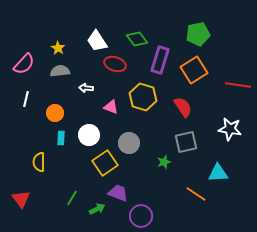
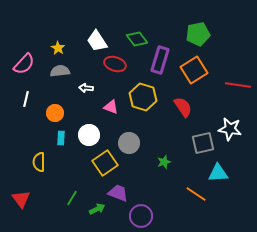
gray square: moved 17 px right, 1 px down
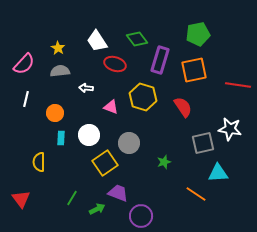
orange square: rotated 20 degrees clockwise
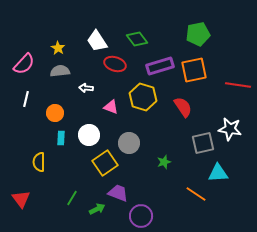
purple rectangle: moved 6 px down; rotated 56 degrees clockwise
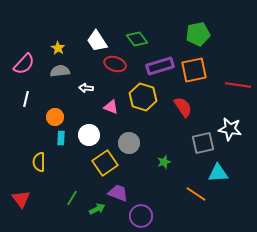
orange circle: moved 4 px down
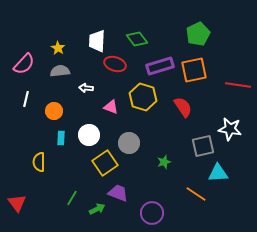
green pentagon: rotated 15 degrees counterclockwise
white trapezoid: rotated 35 degrees clockwise
orange circle: moved 1 px left, 6 px up
gray square: moved 3 px down
red triangle: moved 4 px left, 4 px down
purple circle: moved 11 px right, 3 px up
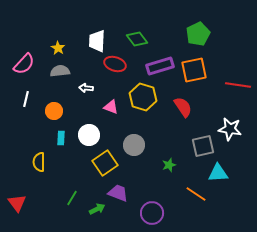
gray circle: moved 5 px right, 2 px down
green star: moved 5 px right, 3 px down
